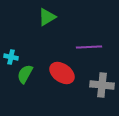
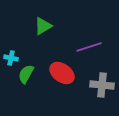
green triangle: moved 4 px left, 9 px down
purple line: rotated 15 degrees counterclockwise
cyan cross: moved 1 px down
green semicircle: moved 1 px right
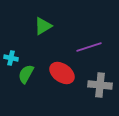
gray cross: moved 2 px left
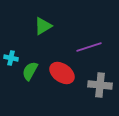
green semicircle: moved 4 px right, 3 px up
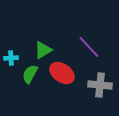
green triangle: moved 24 px down
purple line: rotated 65 degrees clockwise
cyan cross: rotated 16 degrees counterclockwise
green semicircle: moved 3 px down
